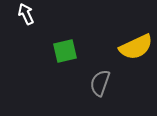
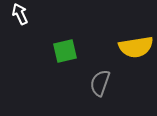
white arrow: moved 6 px left
yellow semicircle: rotated 16 degrees clockwise
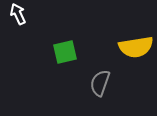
white arrow: moved 2 px left
green square: moved 1 px down
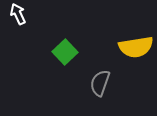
green square: rotated 30 degrees counterclockwise
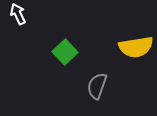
gray semicircle: moved 3 px left, 3 px down
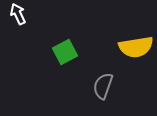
green square: rotated 15 degrees clockwise
gray semicircle: moved 6 px right
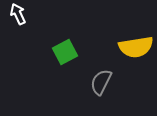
gray semicircle: moved 2 px left, 4 px up; rotated 8 degrees clockwise
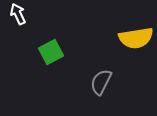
yellow semicircle: moved 9 px up
green square: moved 14 px left
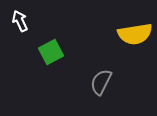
white arrow: moved 2 px right, 7 px down
yellow semicircle: moved 1 px left, 4 px up
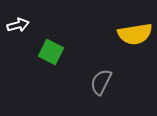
white arrow: moved 2 px left, 4 px down; rotated 100 degrees clockwise
green square: rotated 35 degrees counterclockwise
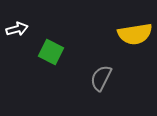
white arrow: moved 1 px left, 4 px down
gray semicircle: moved 4 px up
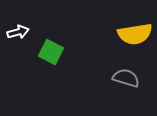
white arrow: moved 1 px right, 3 px down
gray semicircle: moved 25 px right; rotated 80 degrees clockwise
